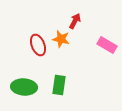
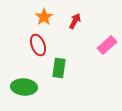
orange star: moved 17 px left, 22 px up; rotated 24 degrees clockwise
pink rectangle: rotated 72 degrees counterclockwise
green rectangle: moved 17 px up
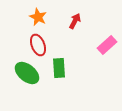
orange star: moved 6 px left; rotated 12 degrees counterclockwise
green rectangle: rotated 12 degrees counterclockwise
green ellipse: moved 3 px right, 14 px up; rotated 35 degrees clockwise
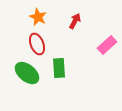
red ellipse: moved 1 px left, 1 px up
